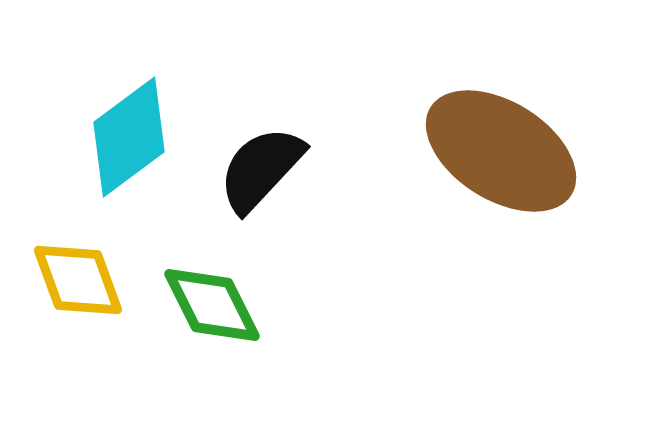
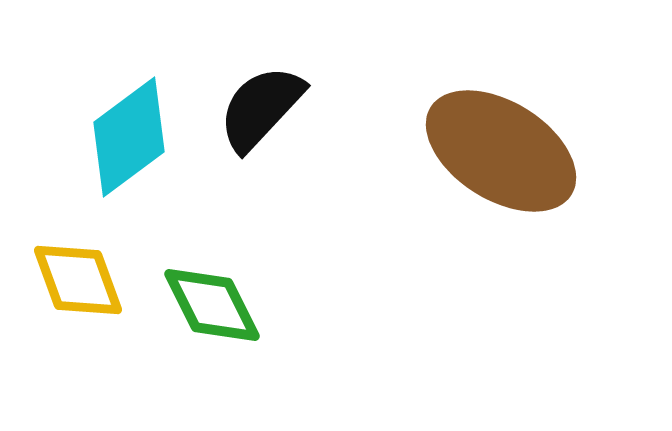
black semicircle: moved 61 px up
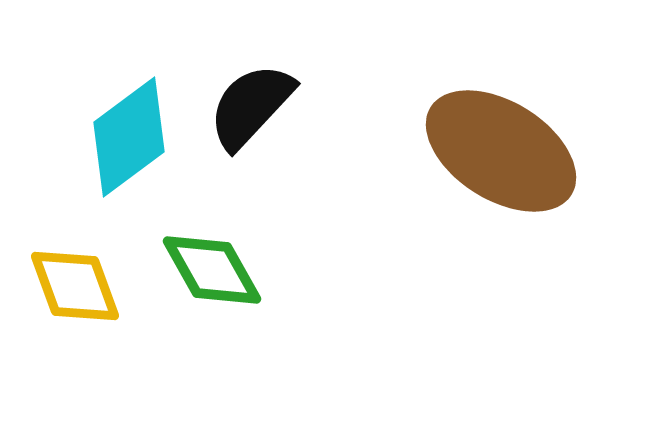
black semicircle: moved 10 px left, 2 px up
yellow diamond: moved 3 px left, 6 px down
green diamond: moved 35 px up; rotated 3 degrees counterclockwise
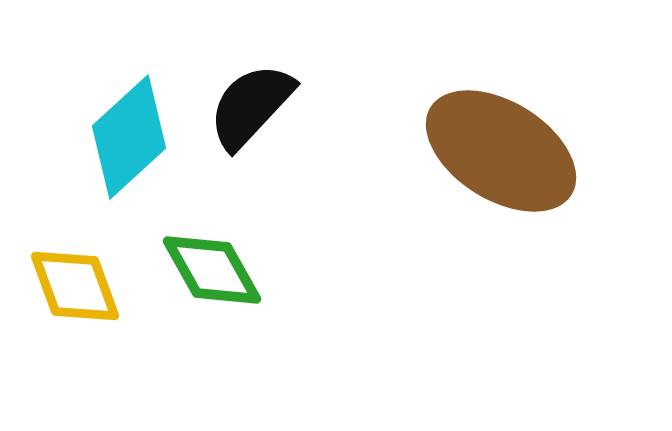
cyan diamond: rotated 6 degrees counterclockwise
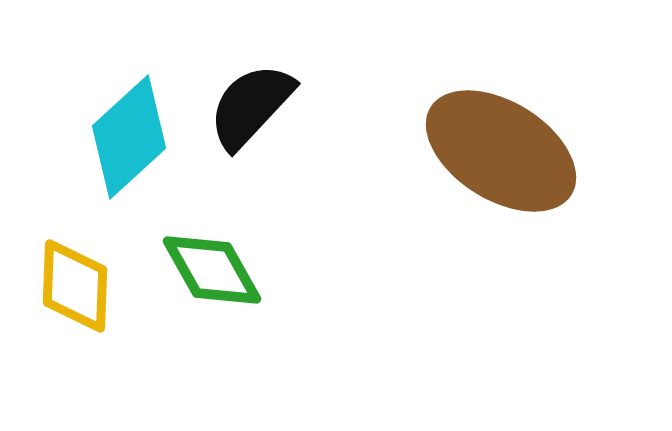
yellow diamond: rotated 22 degrees clockwise
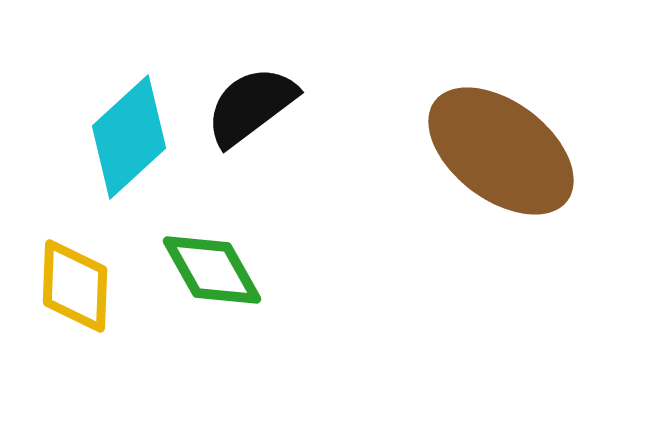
black semicircle: rotated 10 degrees clockwise
brown ellipse: rotated 5 degrees clockwise
